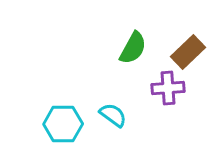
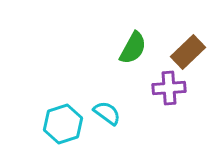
purple cross: moved 1 px right
cyan semicircle: moved 6 px left, 2 px up
cyan hexagon: rotated 18 degrees counterclockwise
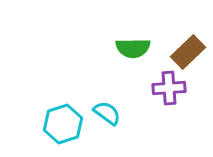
green semicircle: rotated 60 degrees clockwise
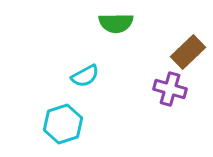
green semicircle: moved 17 px left, 25 px up
purple cross: moved 1 px right, 1 px down; rotated 20 degrees clockwise
cyan semicircle: moved 22 px left, 37 px up; rotated 116 degrees clockwise
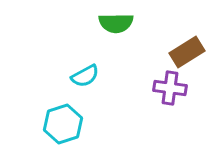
brown rectangle: moved 1 px left; rotated 12 degrees clockwise
purple cross: moved 1 px up; rotated 8 degrees counterclockwise
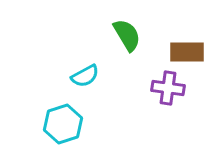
green semicircle: moved 11 px right, 12 px down; rotated 120 degrees counterclockwise
brown rectangle: rotated 32 degrees clockwise
purple cross: moved 2 px left
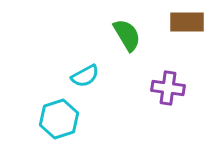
brown rectangle: moved 30 px up
cyan hexagon: moved 4 px left, 5 px up
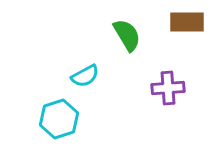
purple cross: rotated 12 degrees counterclockwise
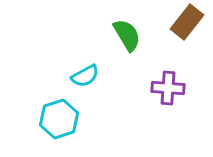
brown rectangle: rotated 52 degrees counterclockwise
purple cross: rotated 8 degrees clockwise
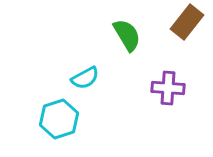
cyan semicircle: moved 2 px down
